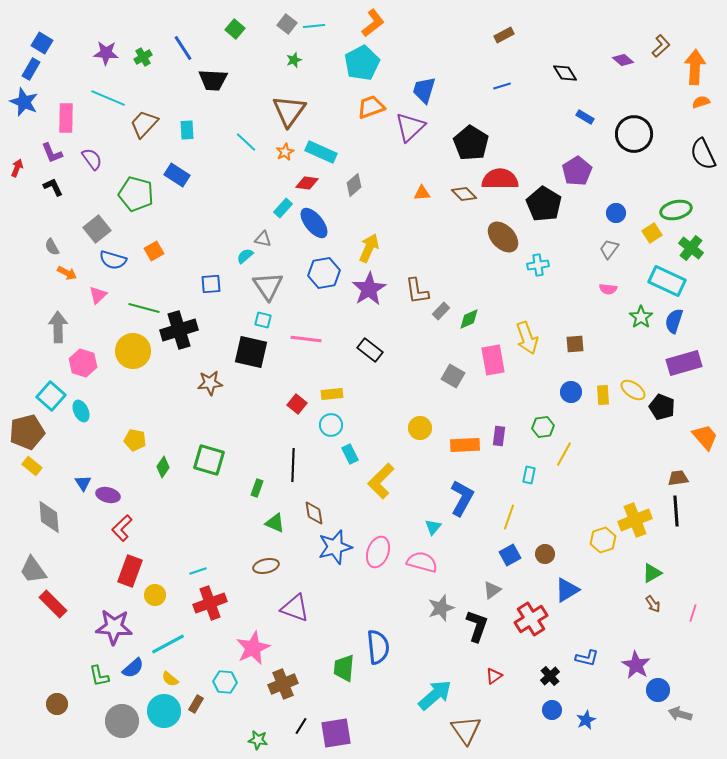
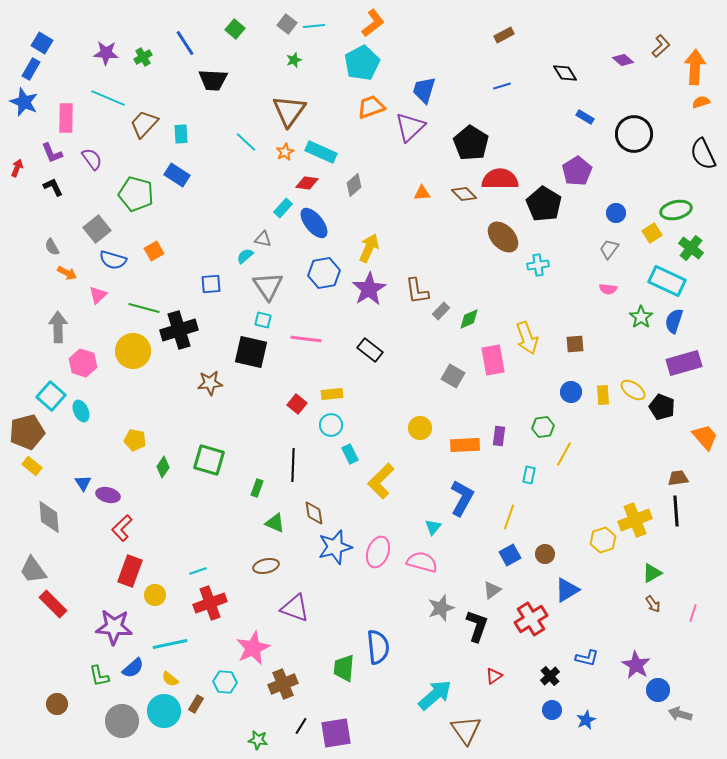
blue line at (183, 48): moved 2 px right, 5 px up
cyan rectangle at (187, 130): moved 6 px left, 4 px down
cyan line at (168, 644): moved 2 px right; rotated 16 degrees clockwise
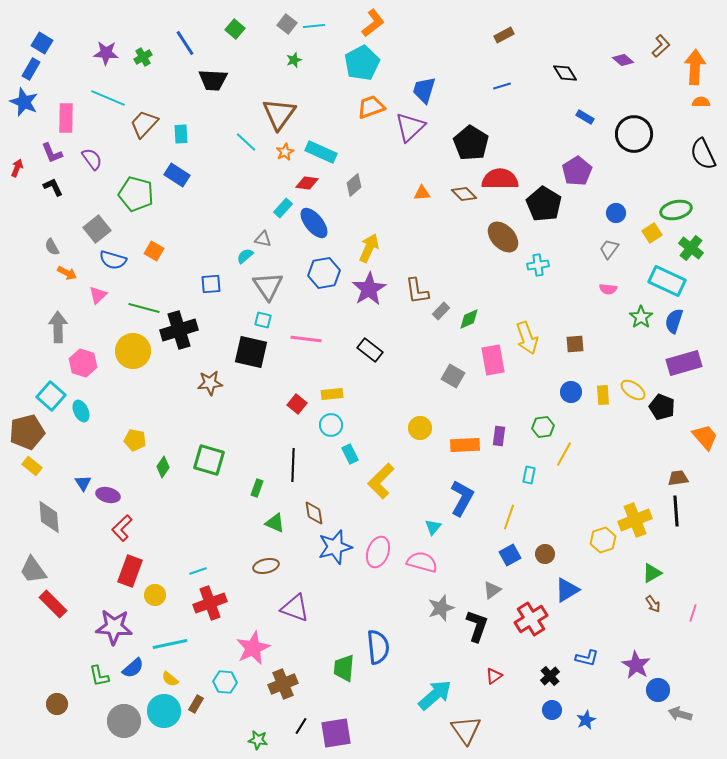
orange semicircle at (701, 102): rotated 18 degrees clockwise
brown triangle at (289, 111): moved 10 px left, 3 px down
orange square at (154, 251): rotated 30 degrees counterclockwise
gray circle at (122, 721): moved 2 px right
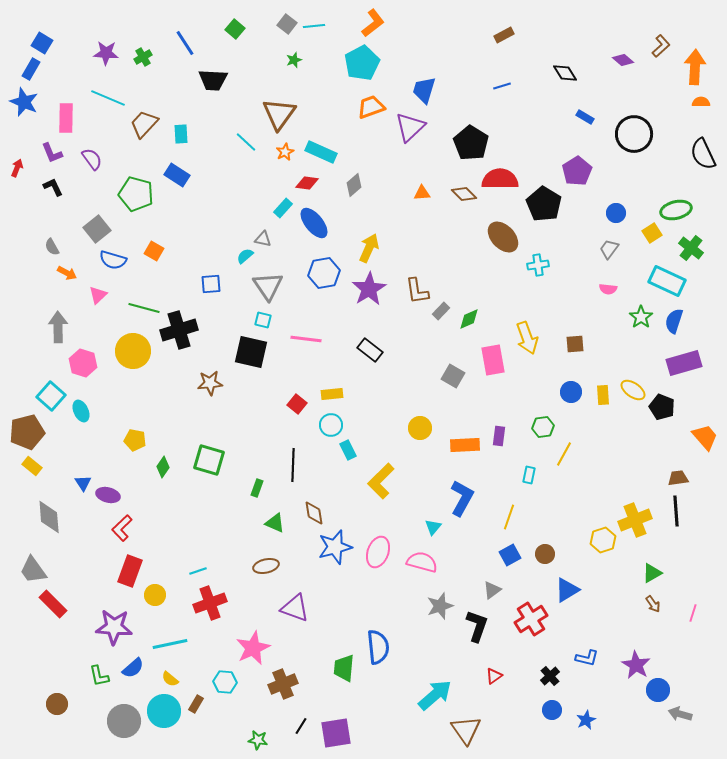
cyan rectangle at (350, 454): moved 2 px left, 4 px up
gray star at (441, 608): moved 1 px left, 2 px up
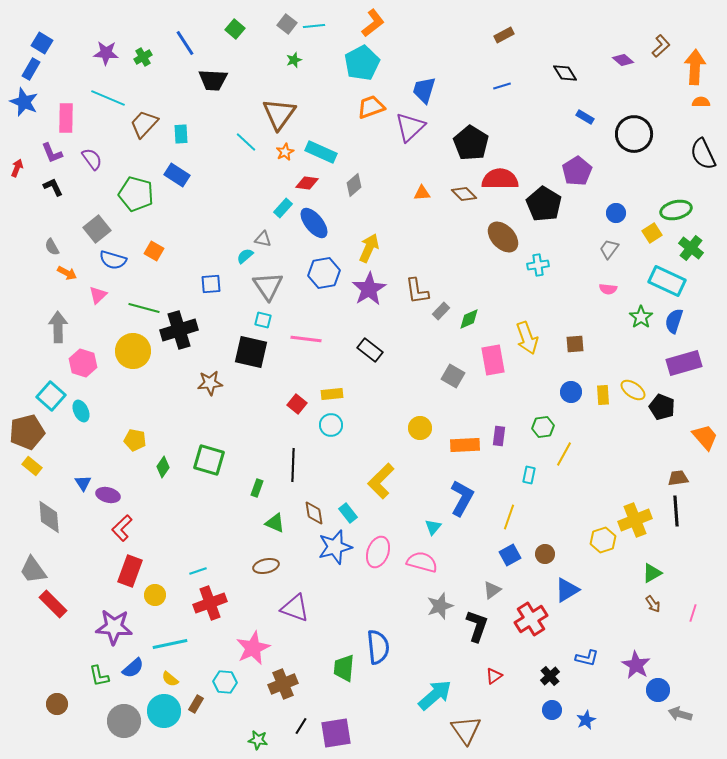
cyan rectangle at (348, 450): moved 63 px down; rotated 12 degrees counterclockwise
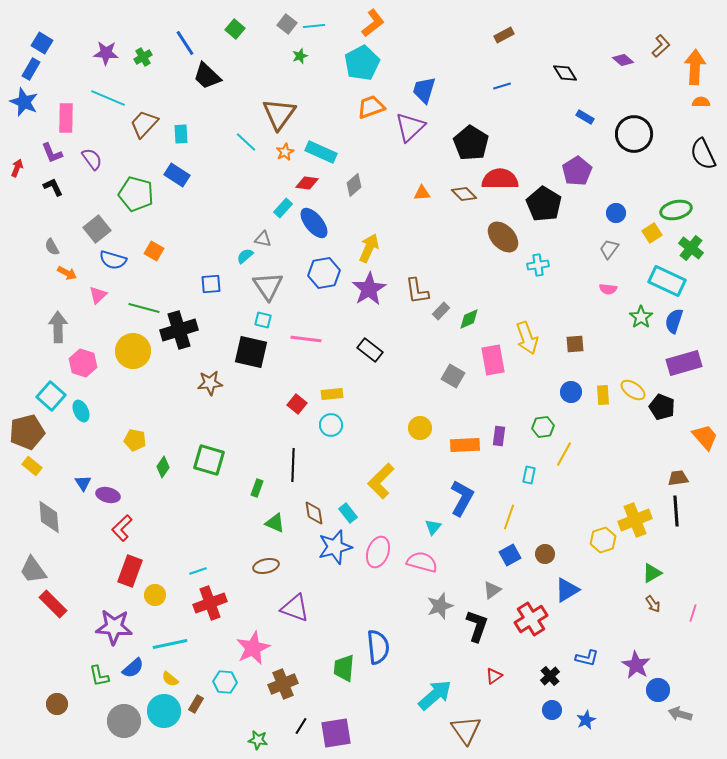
green star at (294, 60): moved 6 px right, 4 px up
black trapezoid at (213, 80): moved 6 px left, 4 px up; rotated 40 degrees clockwise
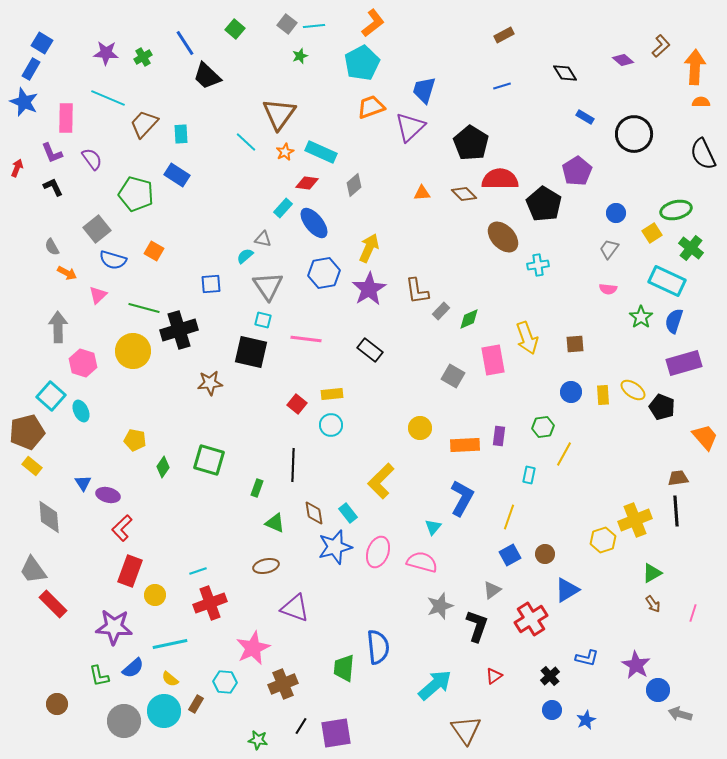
cyan arrow at (435, 695): moved 10 px up
